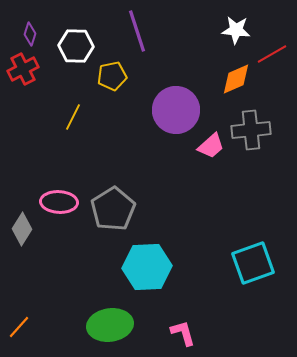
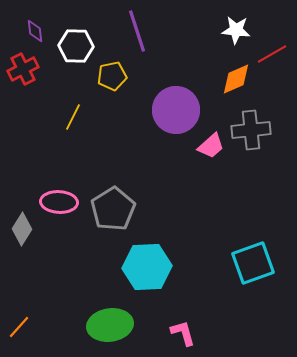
purple diamond: moved 5 px right, 3 px up; rotated 25 degrees counterclockwise
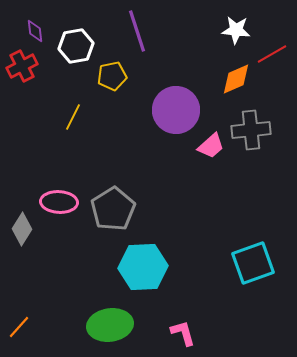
white hexagon: rotated 12 degrees counterclockwise
red cross: moved 1 px left, 3 px up
cyan hexagon: moved 4 px left
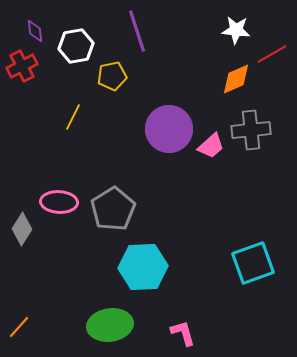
purple circle: moved 7 px left, 19 px down
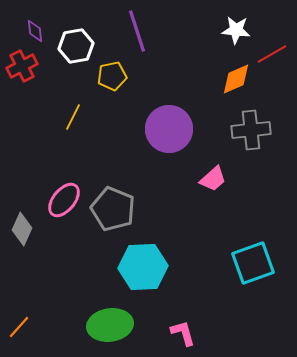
pink trapezoid: moved 2 px right, 33 px down
pink ellipse: moved 5 px right, 2 px up; rotated 54 degrees counterclockwise
gray pentagon: rotated 18 degrees counterclockwise
gray diamond: rotated 8 degrees counterclockwise
